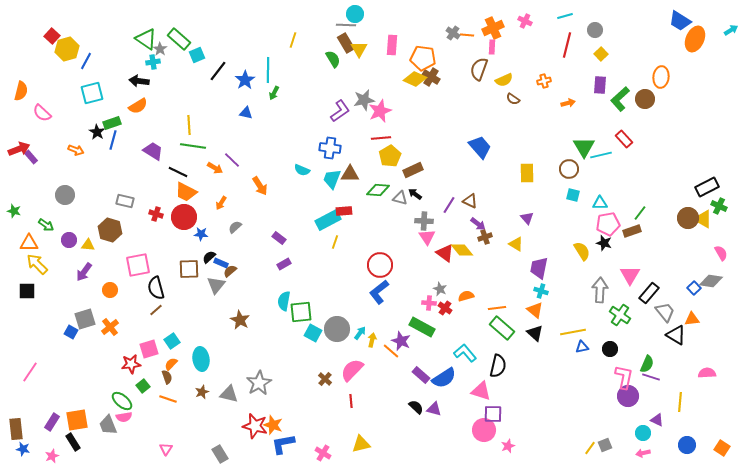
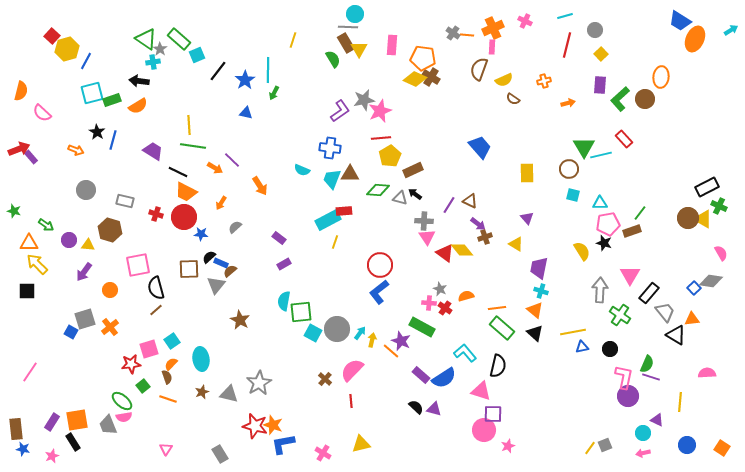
gray line at (346, 25): moved 2 px right, 2 px down
green rectangle at (112, 123): moved 23 px up
gray circle at (65, 195): moved 21 px right, 5 px up
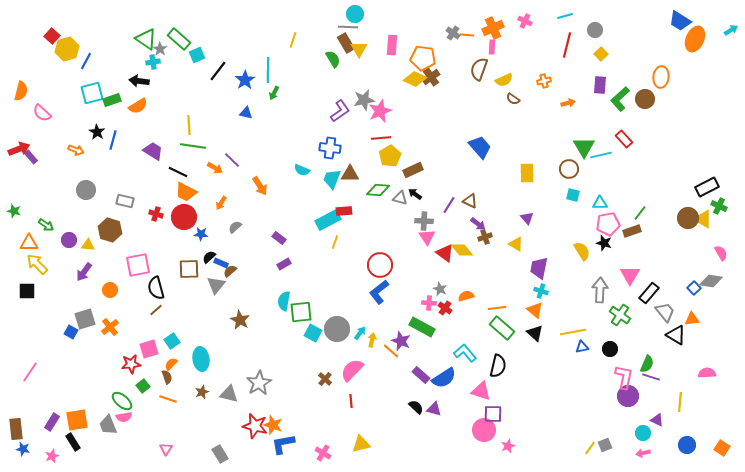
brown cross at (431, 77): rotated 24 degrees clockwise
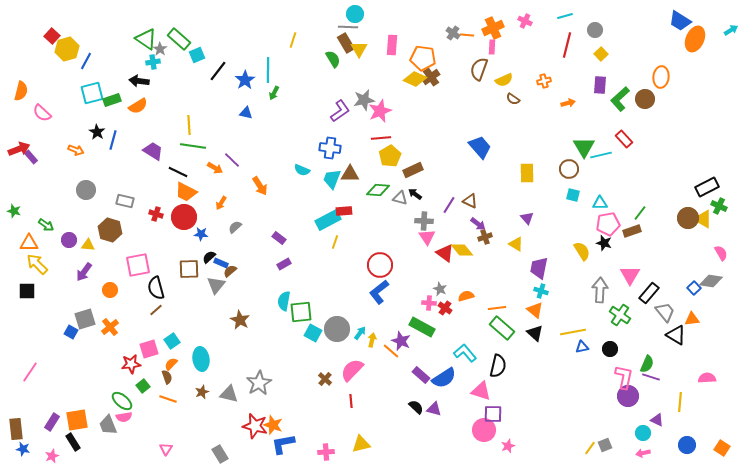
pink semicircle at (707, 373): moved 5 px down
pink cross at (323, 453): moved 3 px right, 1 px up; rotated 35 degrees counterclockwise
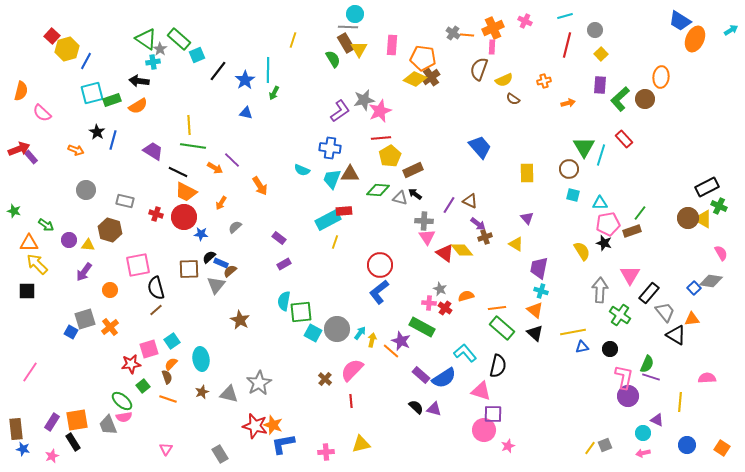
cyan line at (601, 155): rotated 60 degrees counterclockwise
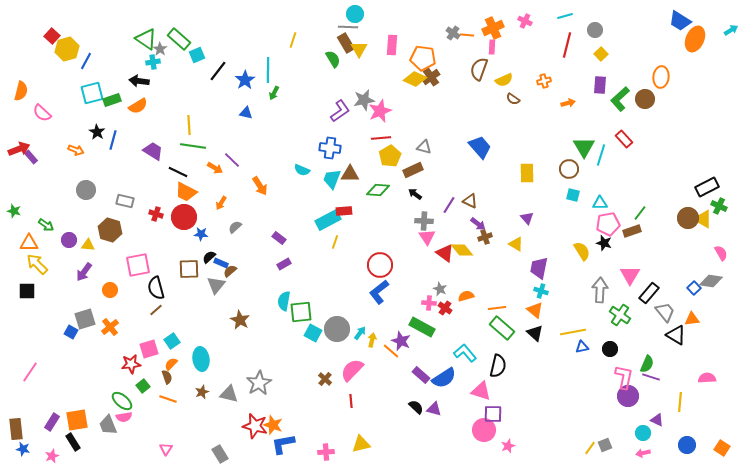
gray triangle at (400, 198): moved 24 px right, 51 px up
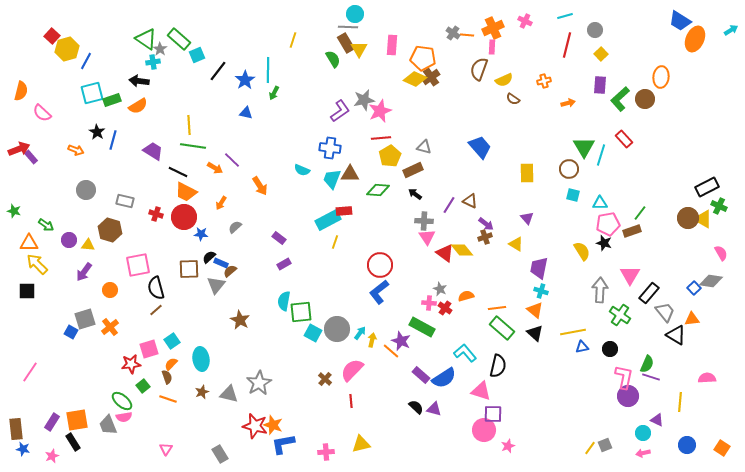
purple arrow at (478, 224): moved 8 px right
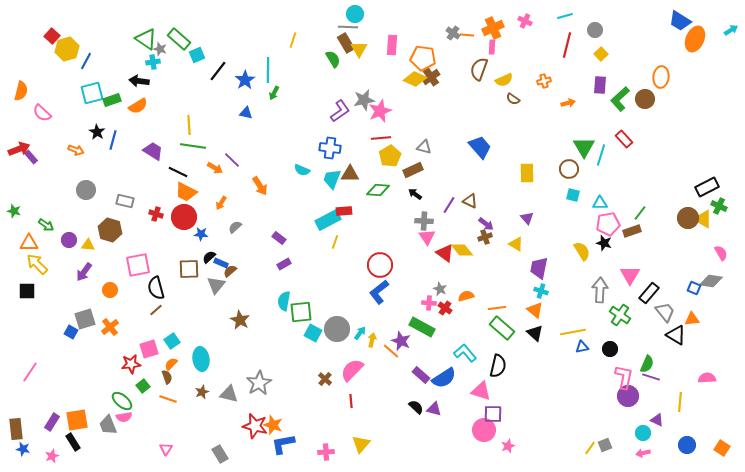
gray star at (160, 49): rotated 16 degrees counterclockwise
blue square at (694, 288): rotated 24 degrees counterclockwise
yellow triangle at (361, 444): rotated 36 degrees counterclockwise
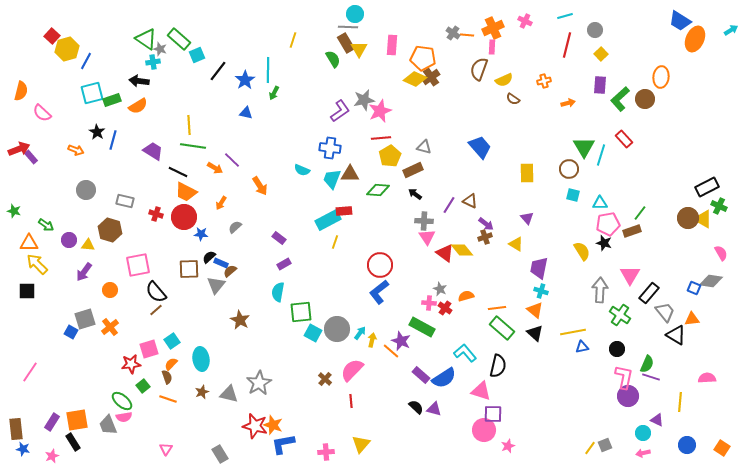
black semicircle at (156, 288): moved 4 px down; rotated 25 degrees counterclockwise
cyan semicircle at (284, 301): moved 6 px left, 9 px up
black circle at (610, 349): moved 7 px right
